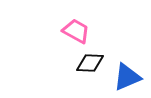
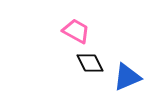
black diamond: rotated 60 degrees clockwise
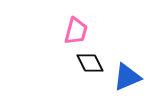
pink trapezoid: rotated 76 degrees clockwise
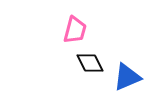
pink trapezoid: moved 1 px left, 1 px up
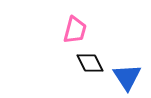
blue triangle: rotated 40 degrees counterclockwise
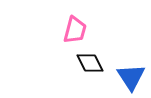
blue triangle: moved 4 px right
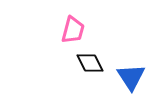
pink trapezoid: moved 2 px left
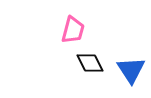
blue triangle: moved 7 px up
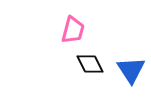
black diamond: moved 1 px down
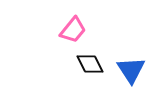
pink trapezoid: rotated 24 degrees clockwise
